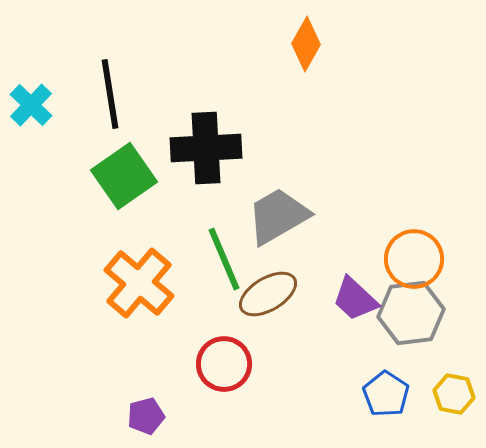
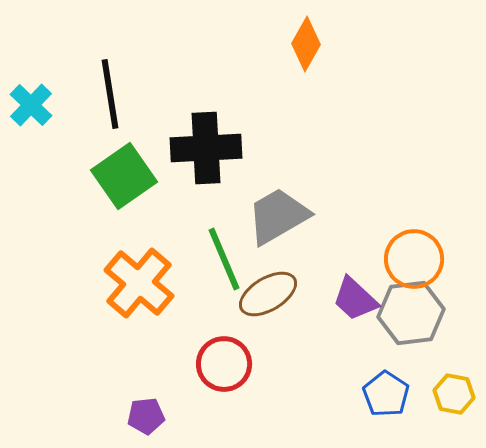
purple pentagon: rotated 9 degrees clockwise
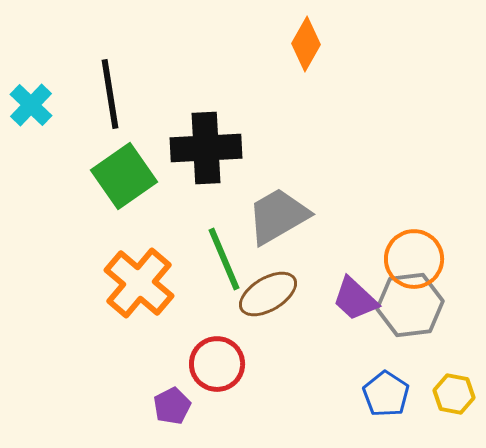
gray hexagon: moved 1 px left, 8 px up
red circle: moved 7 px left
purple pentagon: moved 26 px right, 10 px up; rotated 21 degrees counterclockwise
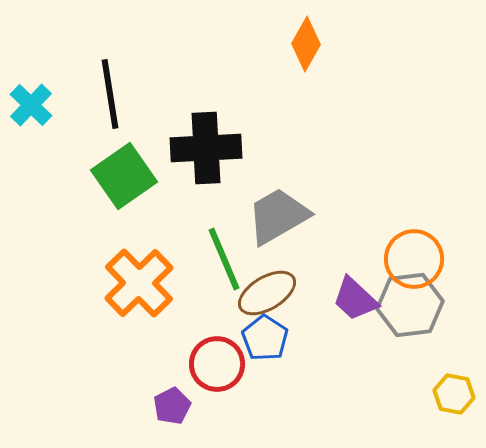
orange cross: rotated 6 degrees clockwise
brown ellipse: moved 1 px left, 1 px up
blue pentagon: moved 121 px left, 56 px up
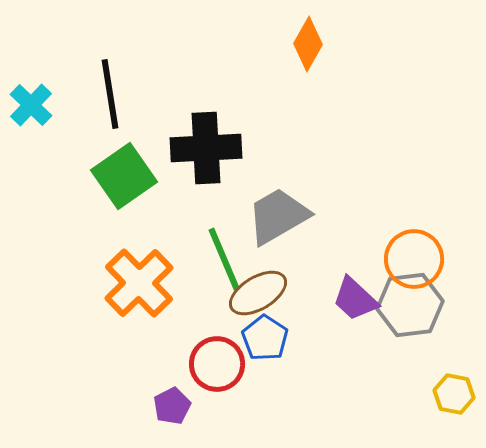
orange diamond: moved 2 px right
brown ellipse: moved 9 px left
